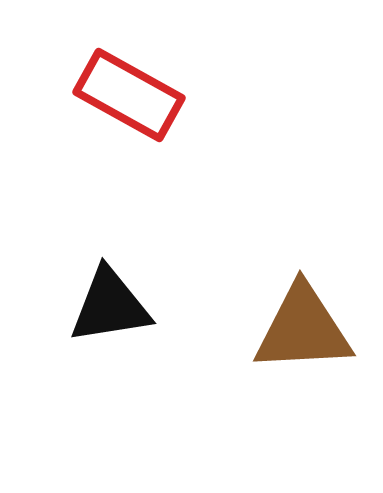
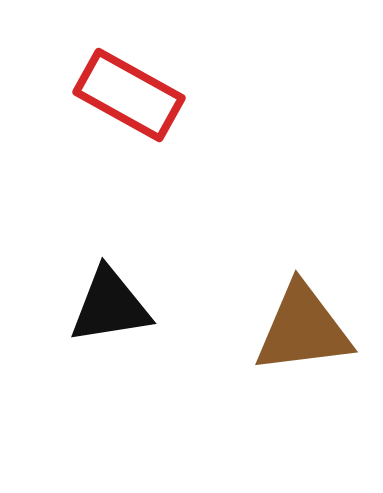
brown triangle: rotated 4 degrees counterclockwise
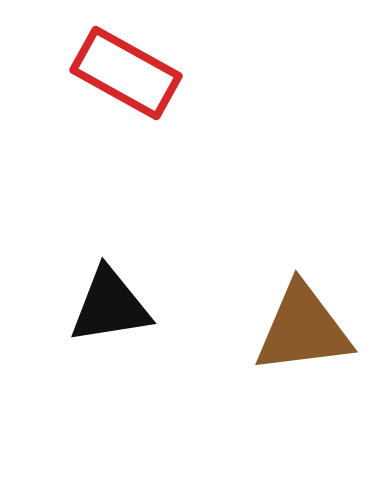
red rectangle: moved 3 px left, 22 px up
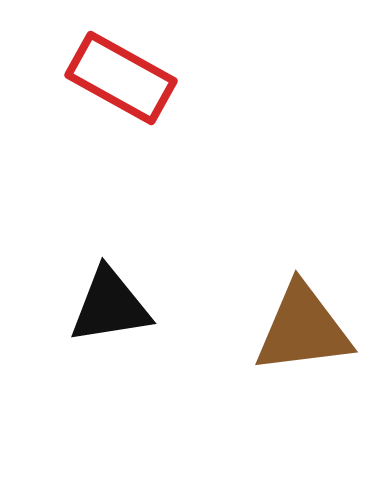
red rectangle: moved 5 px left, 5 px down
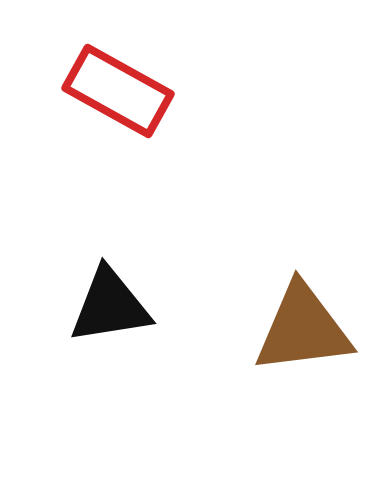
red rectangle: moved 3 px left, 13 px down
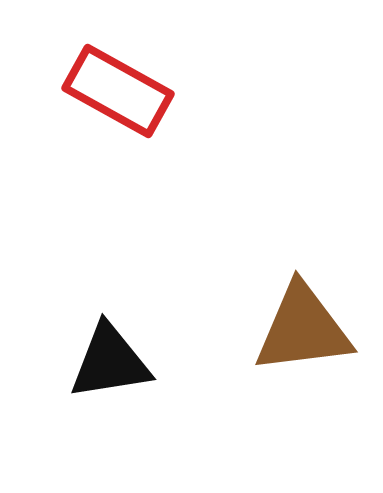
black triangle: moved 56 px down
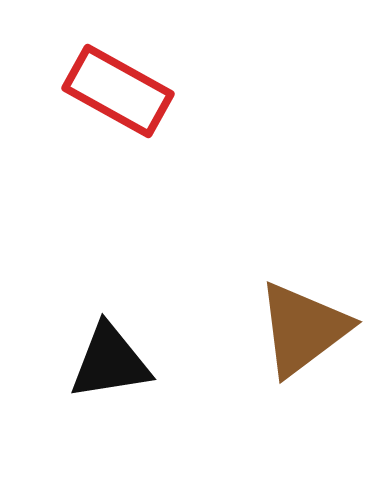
brown triangle: rotated 30 degrees counterclockwise
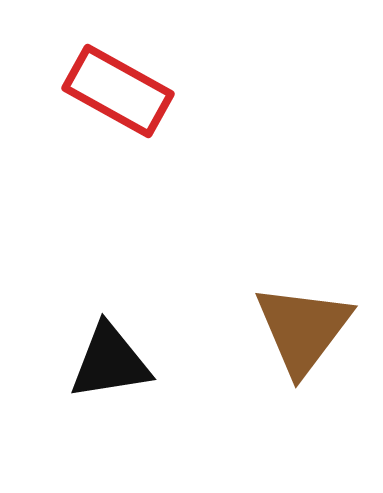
brown triangle: rotated 16 degrees counterclockwise
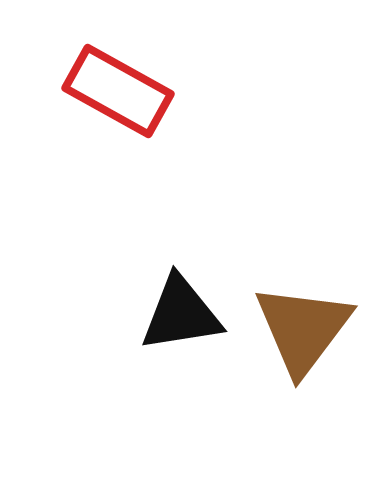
black triangle: moved 71 px right, 48 px up
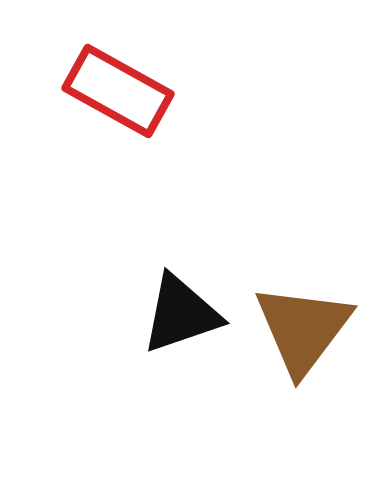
black triangle: rotated 10 degrees counterclockwise
